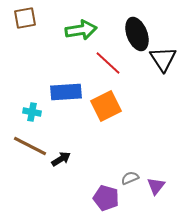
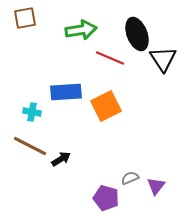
red line: moved 2 px right, 5 px up; rotated 20 degrees counterclockwise
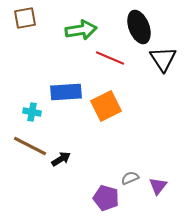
black ellipse: moved 2 px right, 7 px up
purple triangle: moved 2 px right
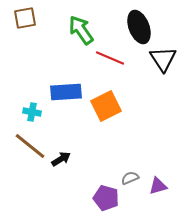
green arrow: rotated 116 degrees counterclockwise
brown line: rotated 12 degrees clockwise
purple triangle: rotated 36 degrees clockwise
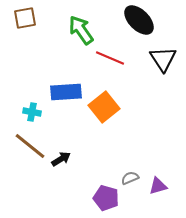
black ellipse: moved 7 px up; rotated 24 degrees counterclockwise
orange square: moved 2 px left, 1 px down; rotated 12 degrees counterclockwise
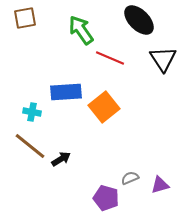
purple triangle: moved 2 px right, 1 px up
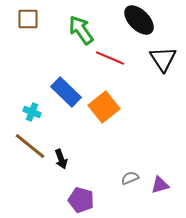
brown square: moved 3 px right, 1 px down; rotated 10 degrees clockwise
blue rectangle: rotated 48 degrees clockwise
cyan cross: rotated 12 degrees clockwise
black arrow: rotated 102 degrees clockwise
purple pentagon: moved 25 px left, 2 px down
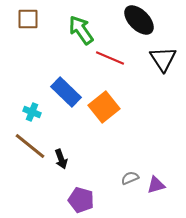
purple triangle: moved 4 px left
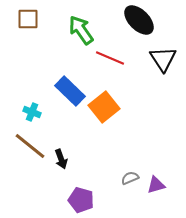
blue rectangle: moved 4 px right, 1 px up
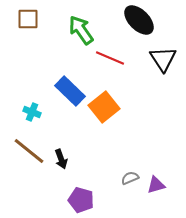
brown line: moved 1 px left, 5 px down
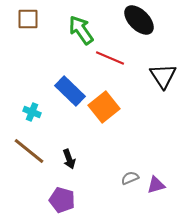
black triangle: moved 17 px down
black arrow: moved 8 px right
purple pentagon: moved 19 px left
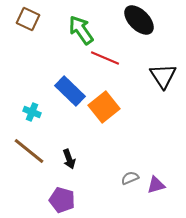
brown square: rotated 25 degrees clockwise
red line: moved 5 px left
